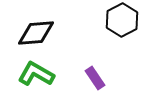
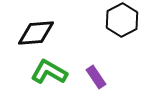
green L-shape: moved 13 px right, 2 px up
purple rectangle: moved 1 px right, 1 px up
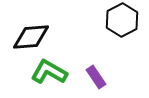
black diamond: moved 5 px left, 4 px down
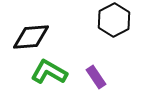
black hexagon: moved 8 px left
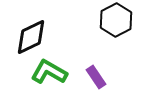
black hexagon: moved 2 px right
black diamond: rotated 21 degrees counterclockwise
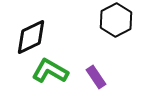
green L-shape: moved 1 px right, 1 px up
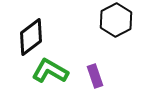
black diamond: rotated 12 degrees counterclockwise
purple rectangle: moved 1 px left, 1 px up; rotated 15 degrees clockwise
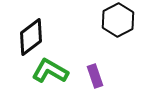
black hexagon: moved 2 px right
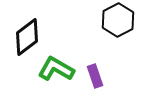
black diamond: moved 4 px left
green L-shape: moved 6 px right, 2 px up
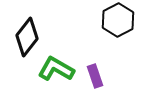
black diamond: rotated 15 degrees counterclockwise
